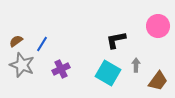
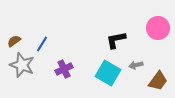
pink circle: moved 2 px down
brown semicircle: moved 2 px left
gray arrow: rotated 104 degrees counterclockwise
purple cross: moved 3 px right
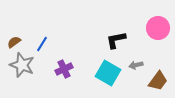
brown semicircle: moved 1 px down
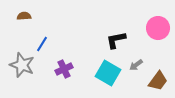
brown semicircle: moved 10 px right, 26 px up; rotated 32 degrees clockwise
gray arrow: rotated 24 degrees counterclockwise
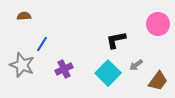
pink circle: moved 4 px up
cyan square: rotated 15 degrees clockwise
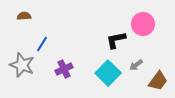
pink circle: moved 15 px left
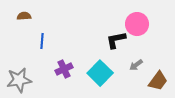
pink circle: moved 6 px left
blue line: moved 3 px up; rotated 28 degrees counterclockwise
gray star: moved 3 px left, 15 px down; rotated 30 degrees counterclockwise
cyan square: moved 8 px left
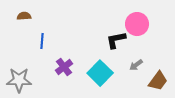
purple cross: moved 2 px up; rotated 12 degrees counterclockwise
gray star: rotated 10 degrees clockwise
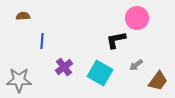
brown semicircle: moved 1 px left
pink circle: moved 6 px up
cyan square: rotated 15 degrees counterclockwise
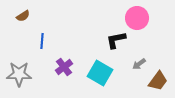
brown semicircle: rotated 152 degrees clockwise
gray arrow: moved 3 px right, 1 px up
gray star: moved 6 px up
